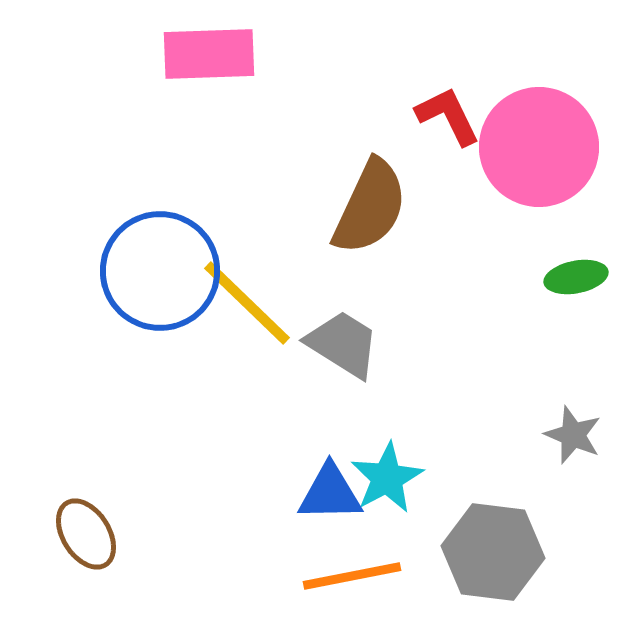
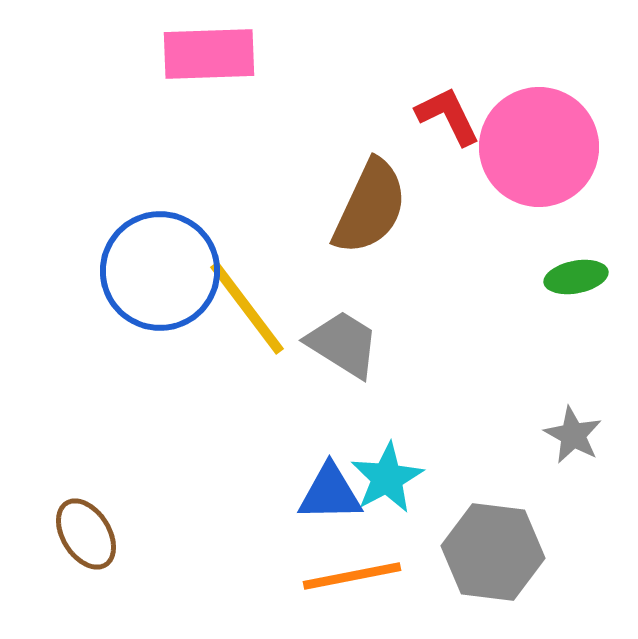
yellow line: moved 5 px down; rotated 9 degrees clockwise
gray star: rotated 6 degrees clockwise
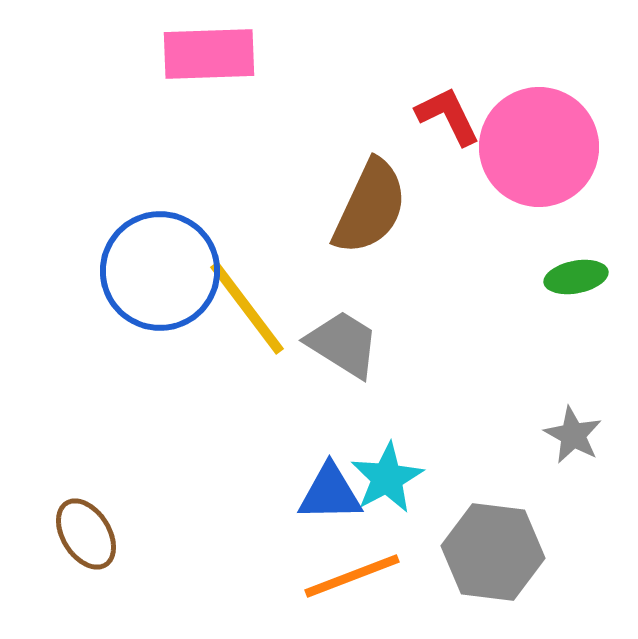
orange line: rotated 10 degrees counterclockwise
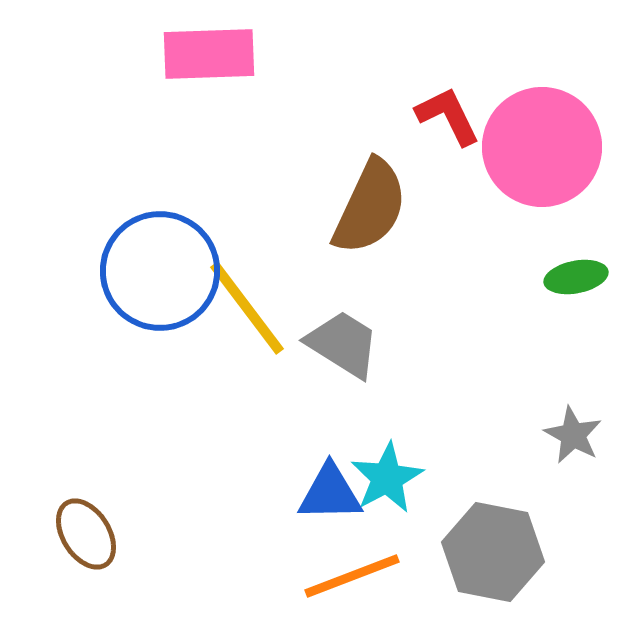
pink circle: moved 3 px right
gray hexagon: rotated 4 degrees clockwise
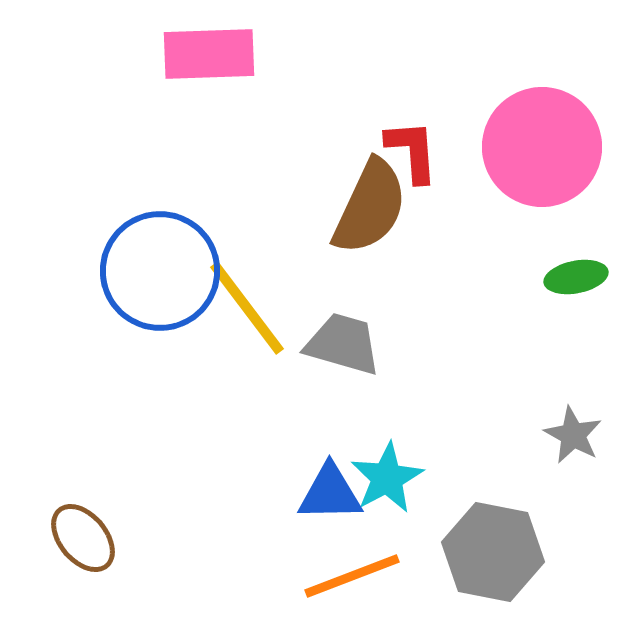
red L-shape: moved 36 px left, 35 px down; rotated 22 degrees clockwise
gray trapezoid: rotated 16 degrees counterclockwise
brown ellipse: moved 3 px left, 4 px down; rotated 8 degrees counterclockwise
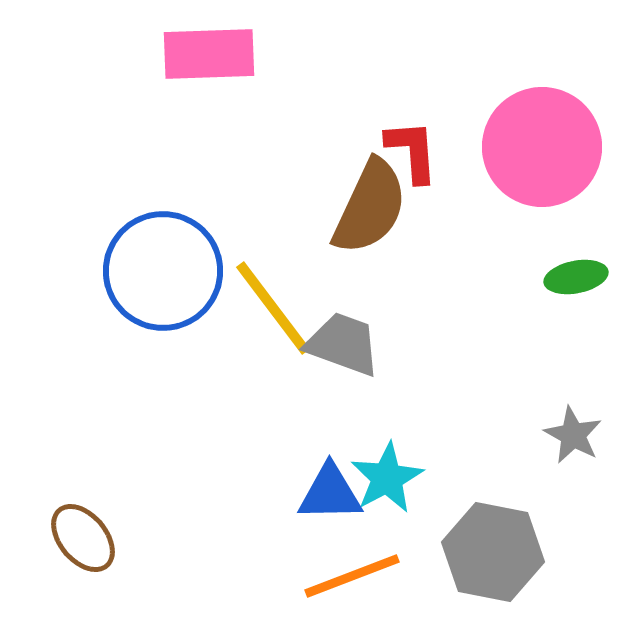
blue circle: moved 3 px right
yellow line: moved 26 px right
gray trapezoid: rotated 4 degrees clockwise
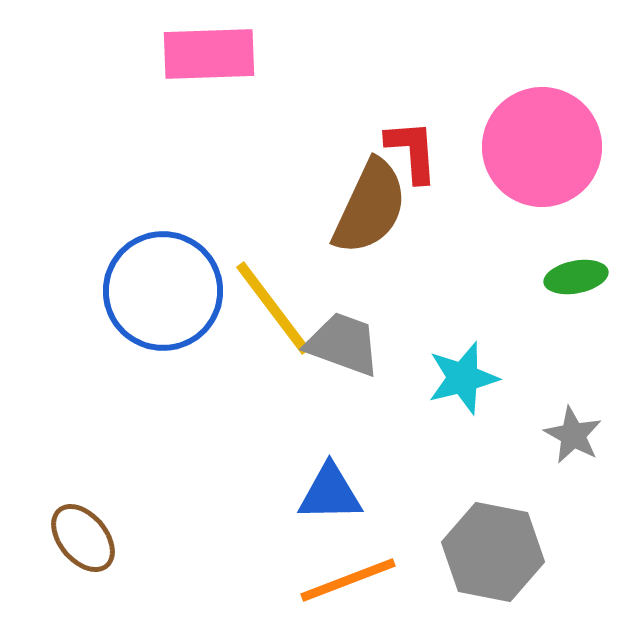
blue circle: moved 20 px down
cyan star: moved 76 px right, 100 px up; rotated 14 degrees clockwise
orange line: moved 4 px left, 4 px down
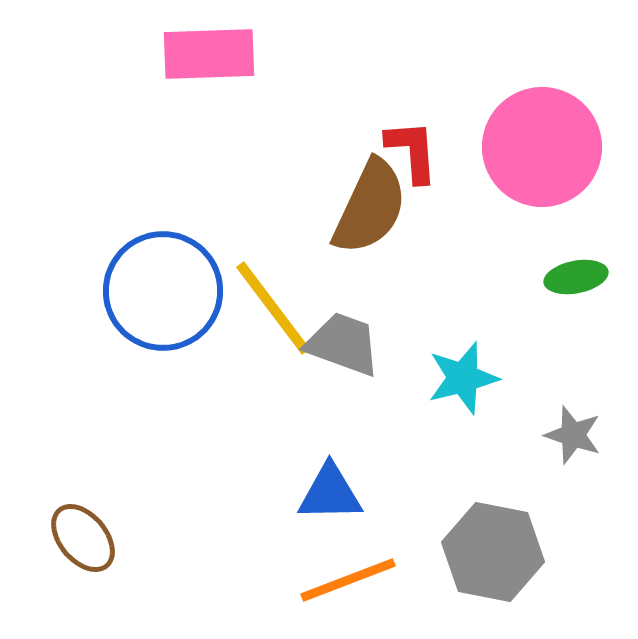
gray star: rotated 10 degrees counterclockwise
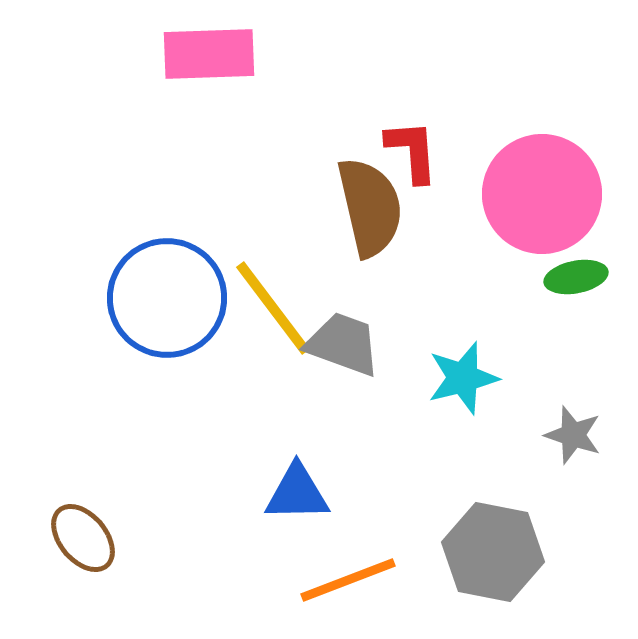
pink circle: moved 47 px down
brown semicircle: rotated 38 degrees counterclockwise
blue circle: moved 4 px right, 7 px down
blue triangle: moved 33 px left
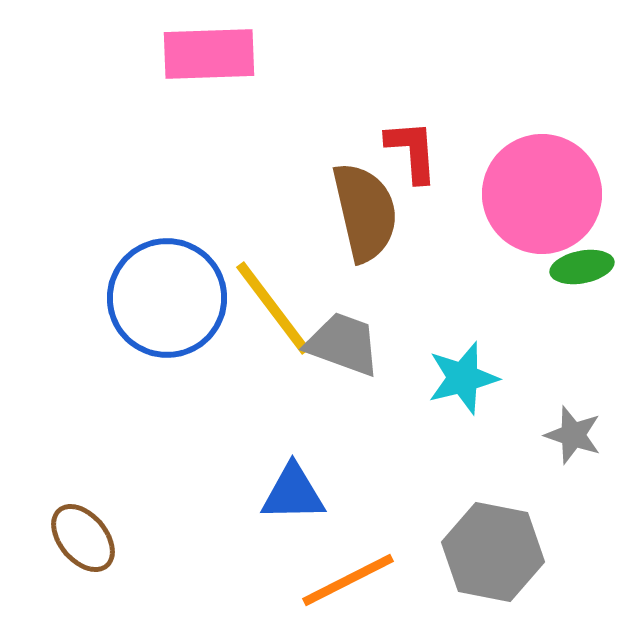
brown semicircle: moved 5 px left, 5 px down
green ellipse: moved 6 px right, 10 px up
blue triangle: moved 4 px left
orange line: rotated 6 degrees counterclockwise
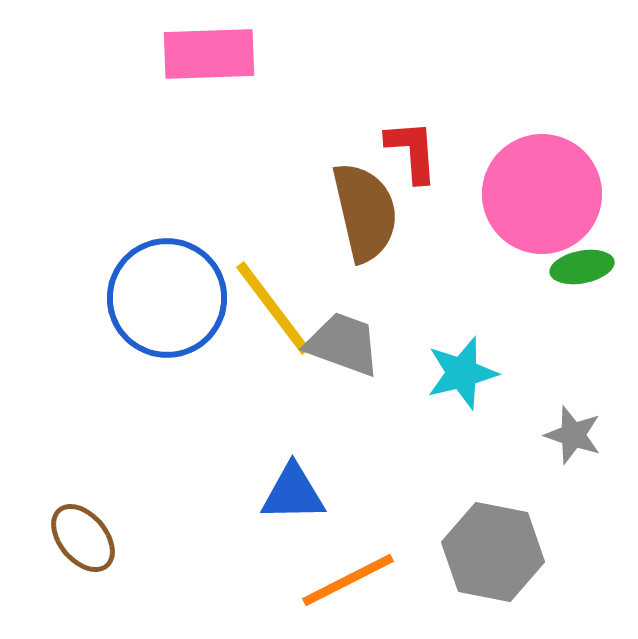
cyan star: moved 1 px left, 5 px up
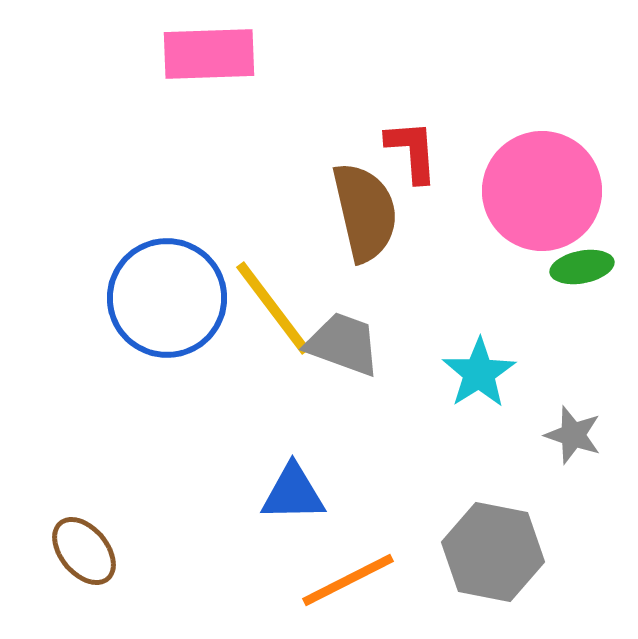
pink circle: moved 3 px up
cyan star: moved 17 px right; rotated 18 degrees counterclockwise
brown ellipse: moved 1 px right, 13 px down
